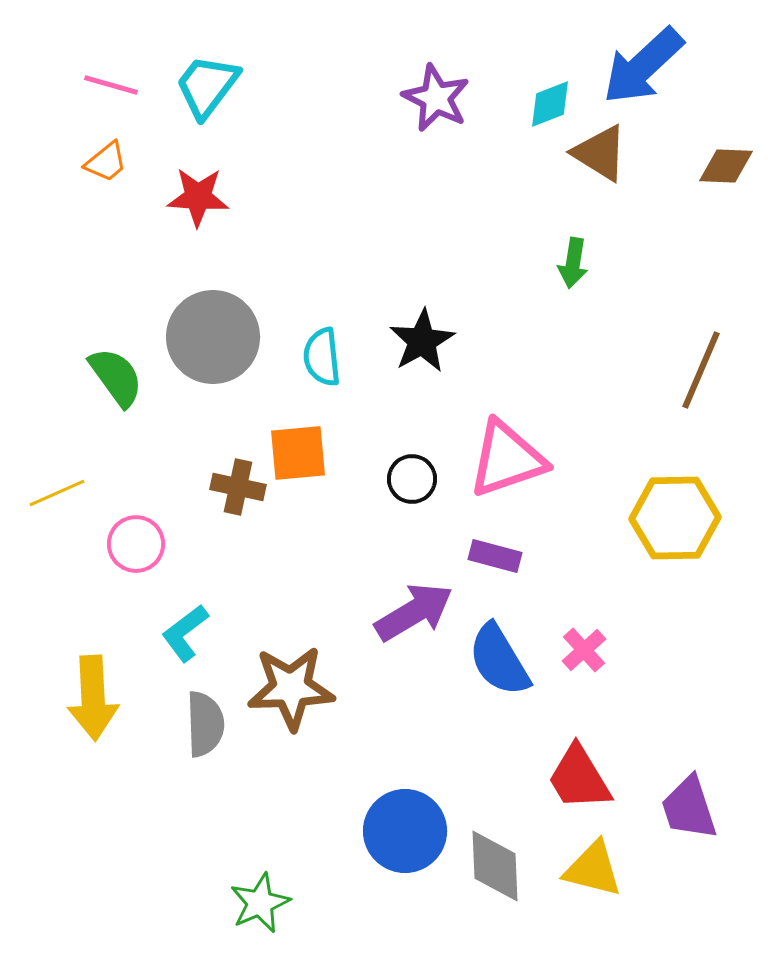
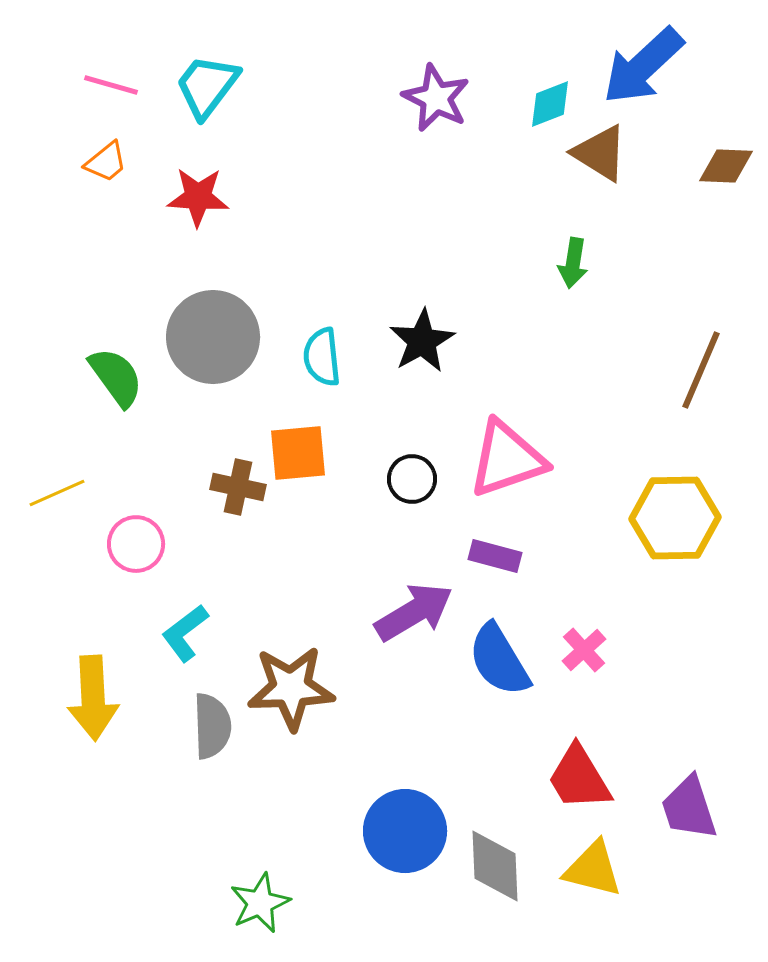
gray semicircle: moved 7 px right, 2 px down
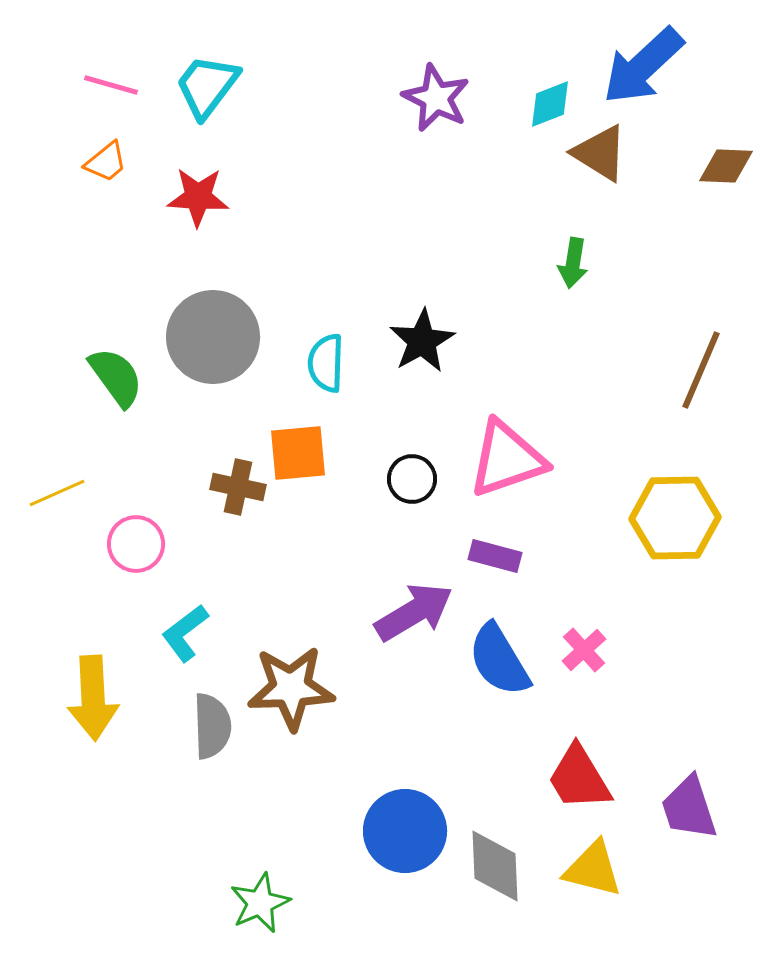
cyan semicircle: moved 4 px right, 6 px down; rotated 8 degrees clockwise
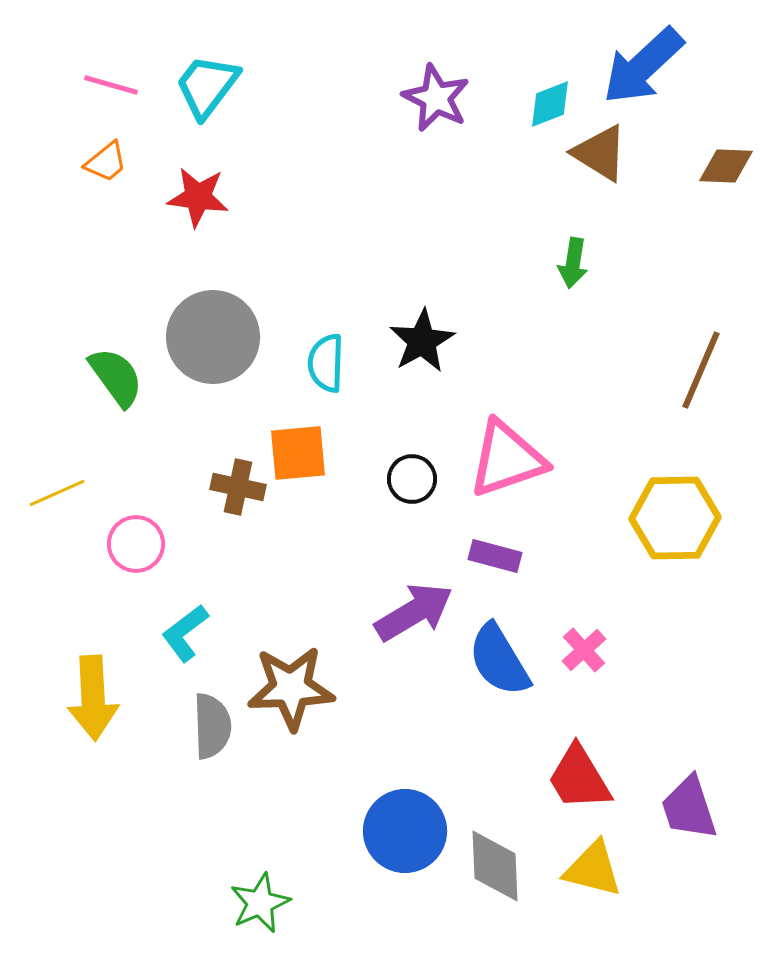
red star: rotated 4 degrees clockwise
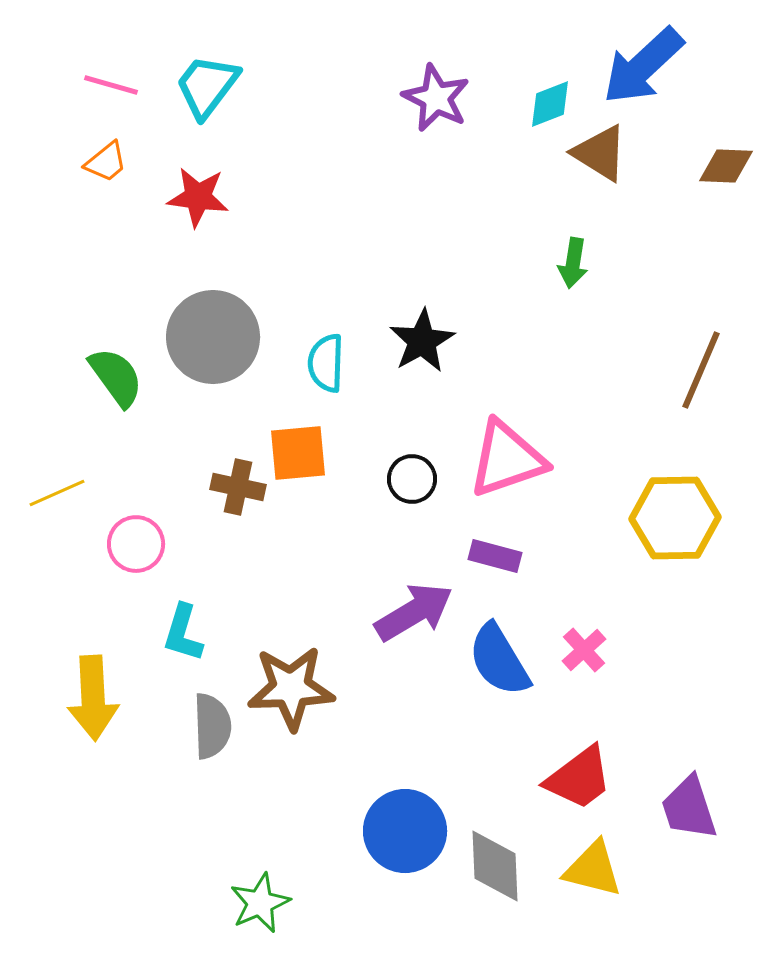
cyan L-shape: moved 2 px left; rotated 36 degrees counterclockwise
red trapezoid: rotated 96 degrees counterclockwise
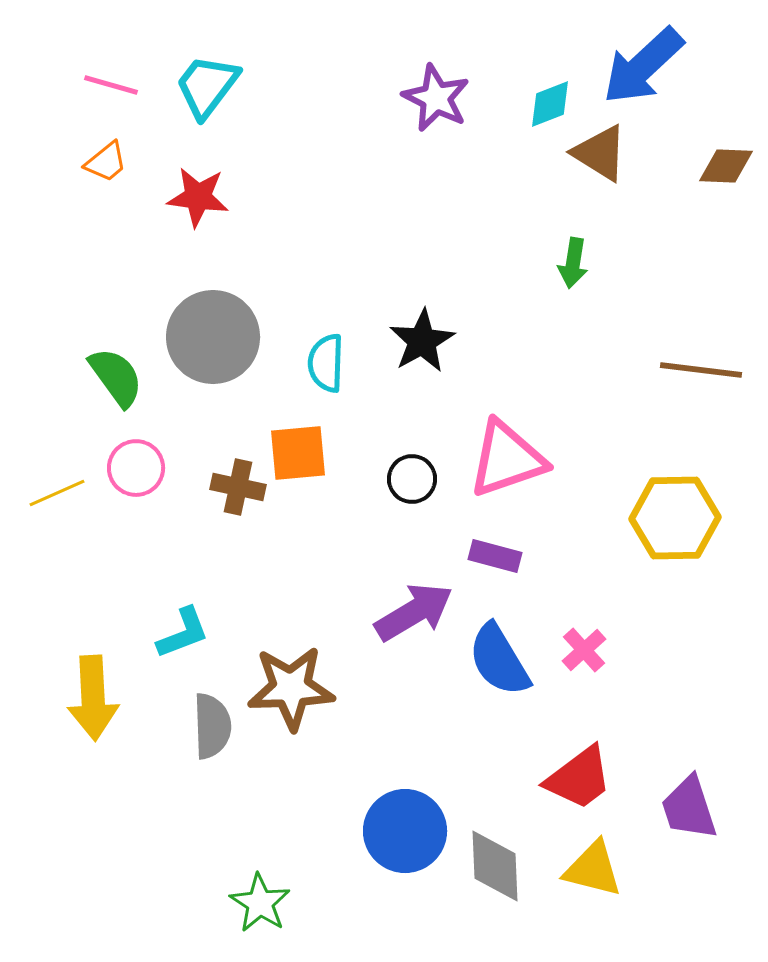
brown line: rotated 74 degrees clockwise
pink circle: moved 76 px up
cyan L-shape: rotated 128 degrees counterclockwise
green star: rotated 16 degrees counterclockwise
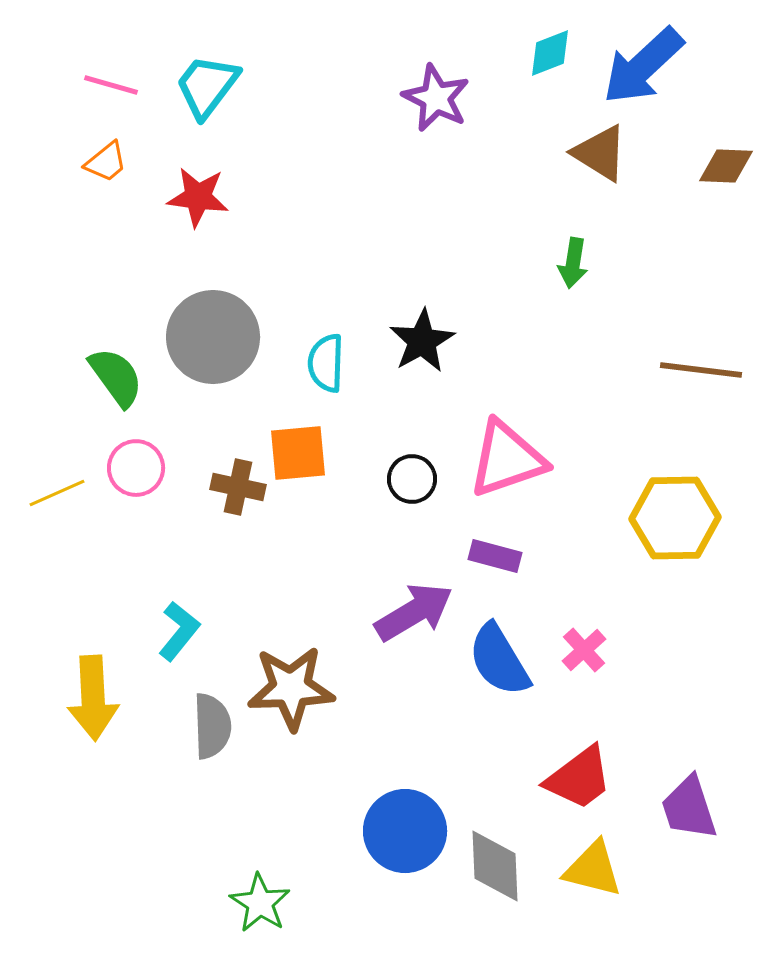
cyan diamond: moved 51 px up
cyan L-shape: moved 4 px left, 2 px up; rotated 30 degrees counterclockwise
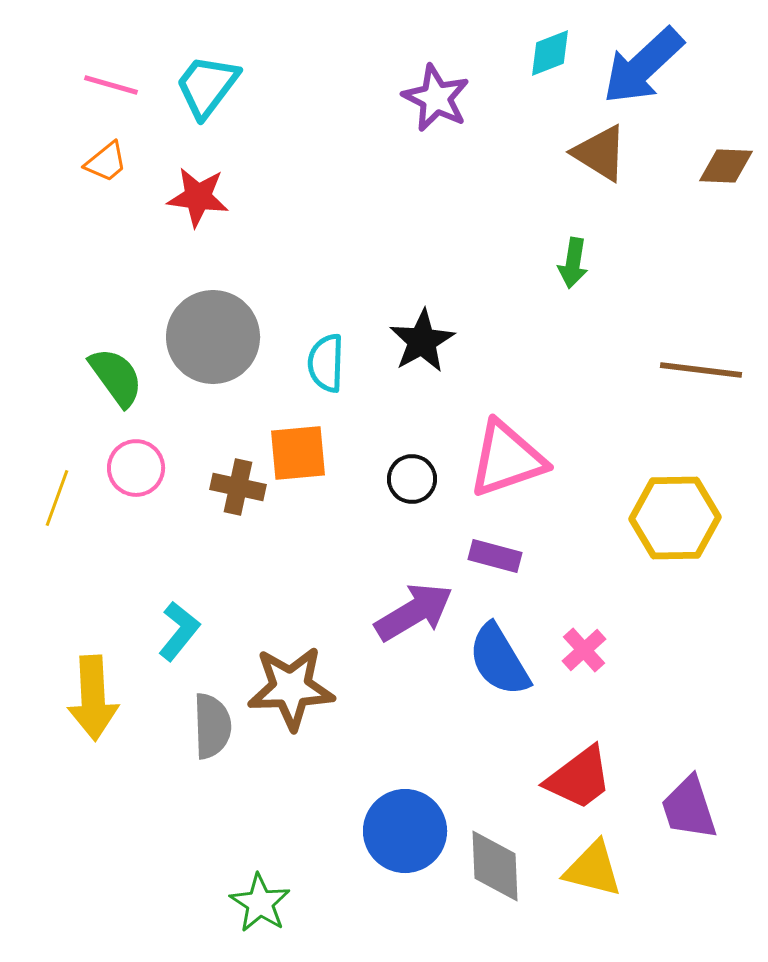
yellow line: moved 5 px down; rotated 46 degrees counterclockwise
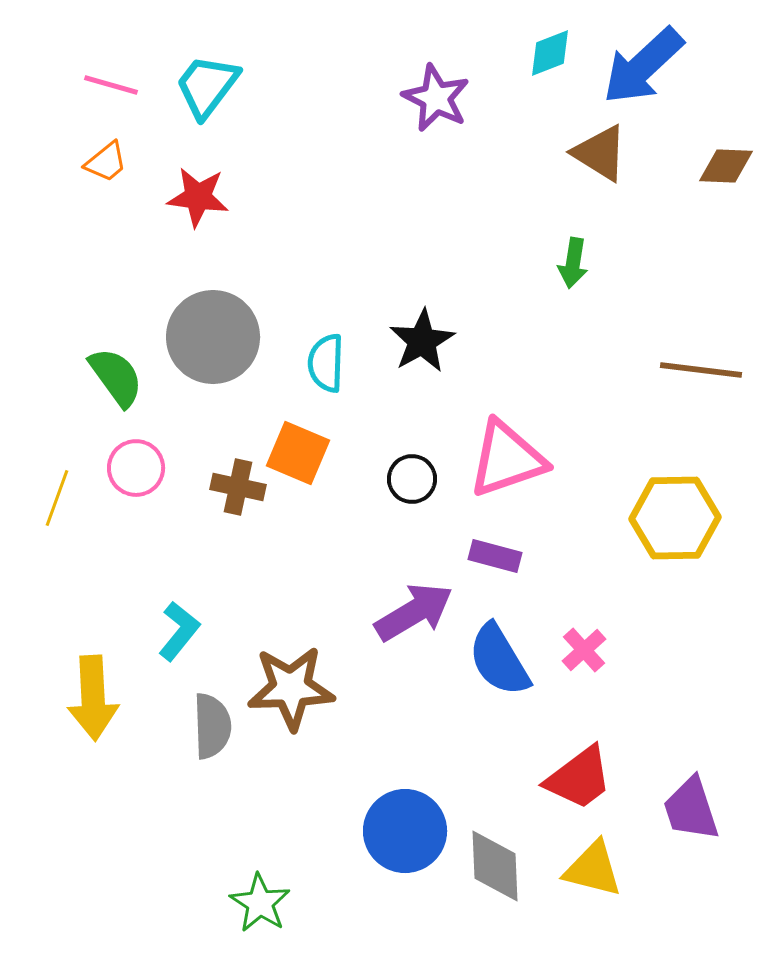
orange square: rotated 28 degrees clockwise
purple trapezoid: moved 2 px right, 1 px down
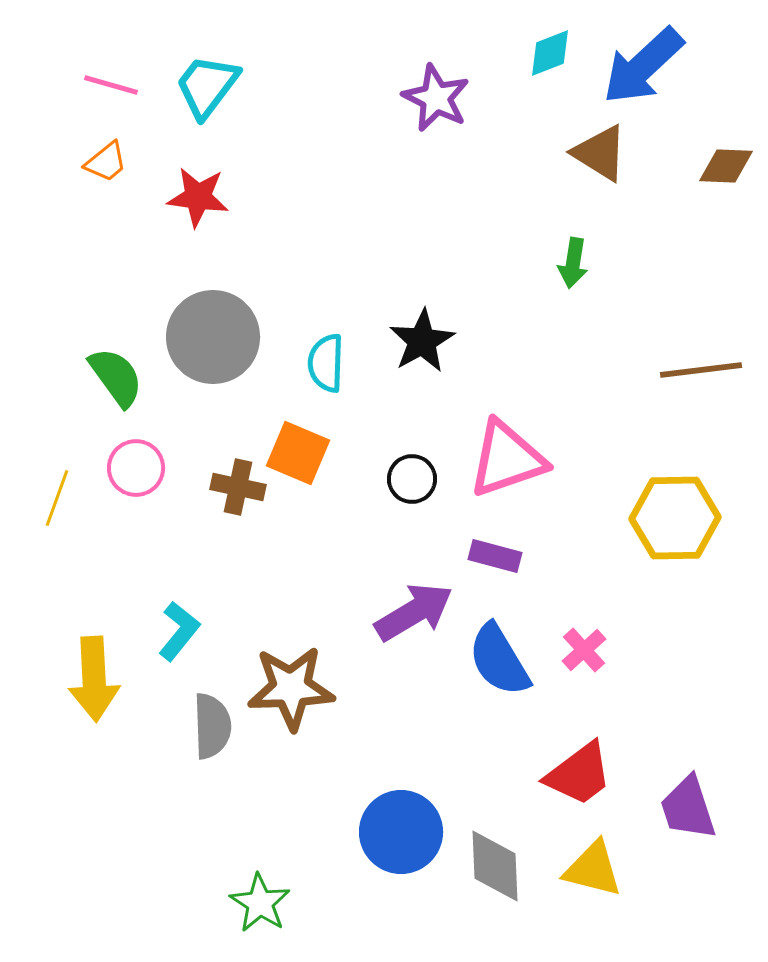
brown line: rotated 14 degrees counterclockwise
yellow arrow: moved 1 px right, 19 px up
red trapezoid: moved 4 px up
purple trapezoid: moved 3 px left, 1 px up
blue circle: moved 4 px left, 1 px down
